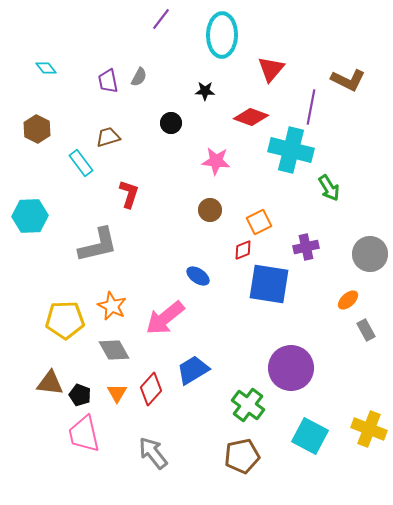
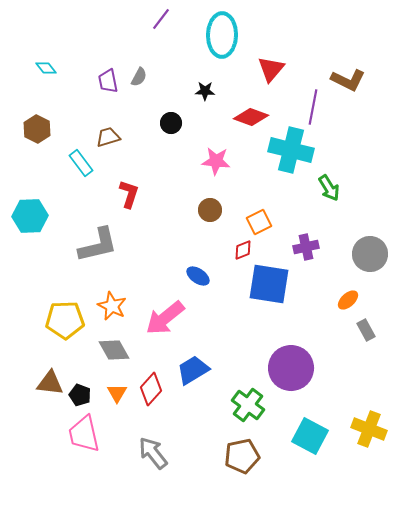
purple line at (311, 107): moved 2 px right
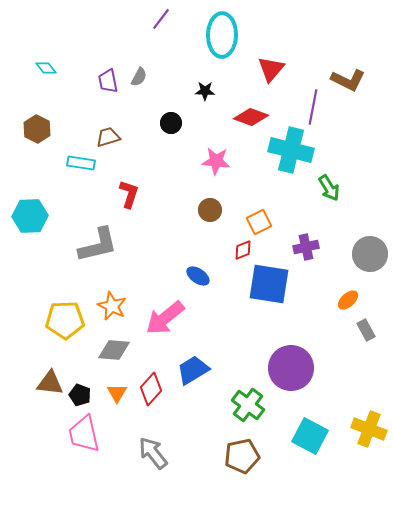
cyan rectangle at (81, 163): rotated 44 degrees counterclockwise
gray diamond at (114, 350): rotated 56 degrees counterclockwise
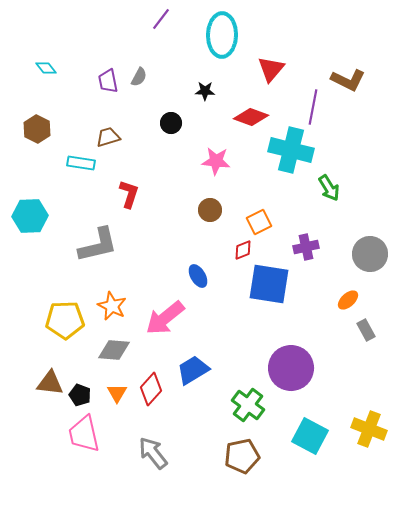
blue ellipse at (198, 276): rotated 25 degrees clockwise
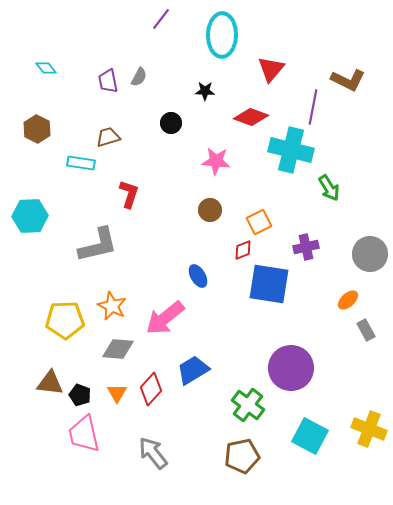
gray diamond at (114, 350): moved 4 px right, 1 px up
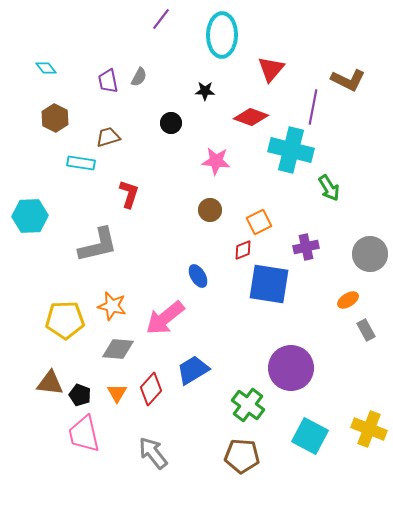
brown hexagon at (37, 129): moved 18 px right, 11 px up
orange ellipse at (348, 300): rotated 10 degrees clockwise
orange star at (112, 306): rotated 12 degrees counterclockwise
brown pentagon at (242, 456): rotated 16 degrees clockwise
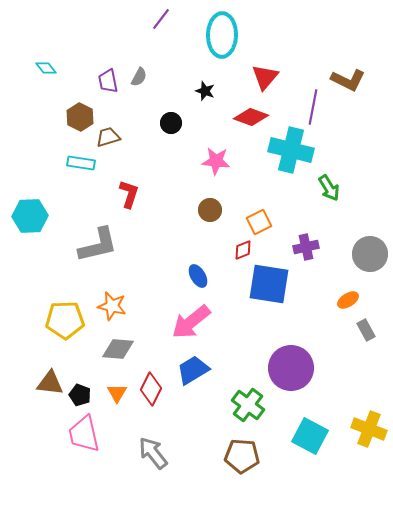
red triangle at (271, 69): moved 6 px left, 8 px down
black star at (205, 91): rotated 18 degrees clockwise
brown hexagon at (55, 118): moved 25 px right, 1 px up
pink arrow at (165, 318): moved 26 px right, 4 px down
red diamond at (151, 389): rotated 16 degrees counterclockwise
